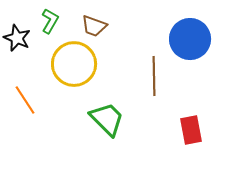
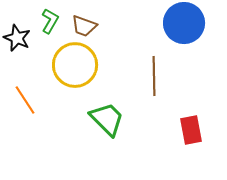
brown trapezoid: moved 10 px left
blue circle: moved 6 px left, 16 px up
yellow circle: moved 1 px right, 1 px down
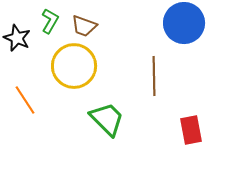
yellow circle: moved 1 px left, 1 px down
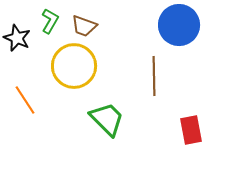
blue circle: moved 5 px left, 2 px down
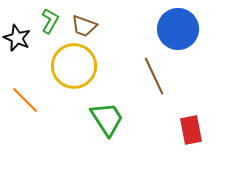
blue circle: moved 1 px left, 4 px down
brown line: rotated 24 degrees counterclockwise
orange line: rotated 12 degrees counterclockwise
green trapezoid: rotated 12 degrees clockwise
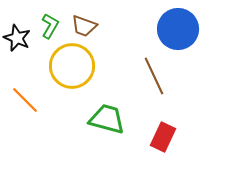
green L-shape: moved 5 px down
yellow circle: moved 2 px left
green trapezoid: rotated 42 degrees counterclockwise
red rectangle: moved 28 px left, 7 px down; rotated 36 degrees clockwise
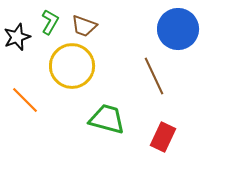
green L-shape: moved 4 px up
black star: moved 1 px up; rotated 28 degrees clockwise
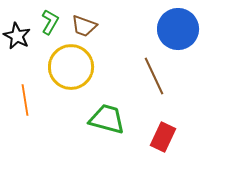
black star: moved 1 px up; rotated 24 degrees counterclockwise
yellow circle: moved 1 px left, 1 px down
orange line: rotated 36 degrees clockwise
